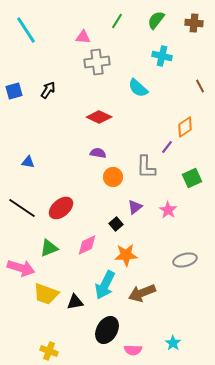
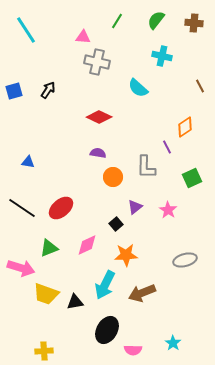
gray cross: rotated 20 degrees clockwise
purple line: rotated 64 degrees counterclockwise
yellow cross: moved 5 px left; rotated 24 degrees counterclockwise
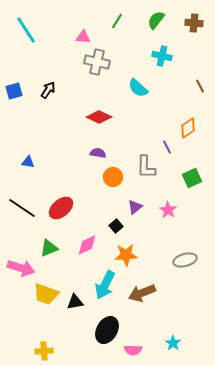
orange diamond: moved 3 px right, 1 px down
black square: moved 2 px down
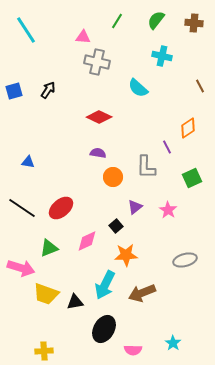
pink diamond: moved 4 px up
black ellipse: moved 3 px left, 1 px up
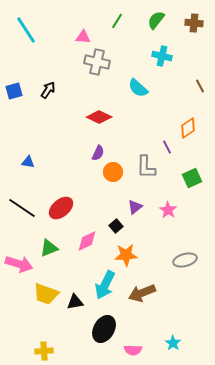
purple semicircle: rotated 105 degrees clockwise
orange circle: moved 5 px up
pink arrow: moved 2 px left, 4 px up
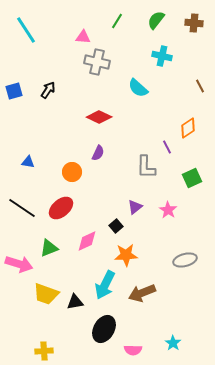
orange circle: moved 41 px left
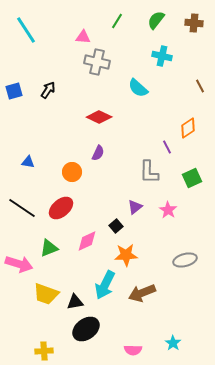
gray L-shape: moved 3 px right, 5 px down
black ellipse: moved 18 px left; rotated 24 degrees clockwise
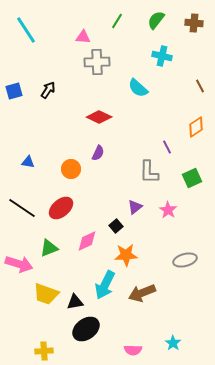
gray cross: rotated 15 degrees counterclockwise
orange diamond: moved 8 px right, 1 px up
orange circle: moved 1 px left, 3 px up
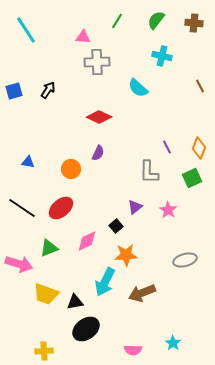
orange diamond: moved 3 px right, 21 px down; rotated 35 degrees counterclockwise
cyan arrow: moved 3 px up
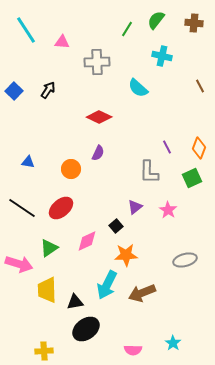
green line: moved 10 px right, 8 px down
pink triangle: moved 21 px left, 5 px down
blue square: rotated 30 degrees counterclockwise
green triangle: rotated 12 degrees counterclockwise
cyan arrow: moved 2 px right, 3 px down
yellow trapezoid: moved 1 px right, 4 px up; rotated 68 degrees clockwise
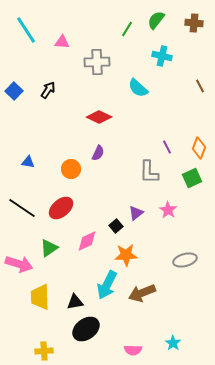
purple triangle: moved 1 px right, 6 px down
yellow trapezoid: moved 7 px left, 7 px down
